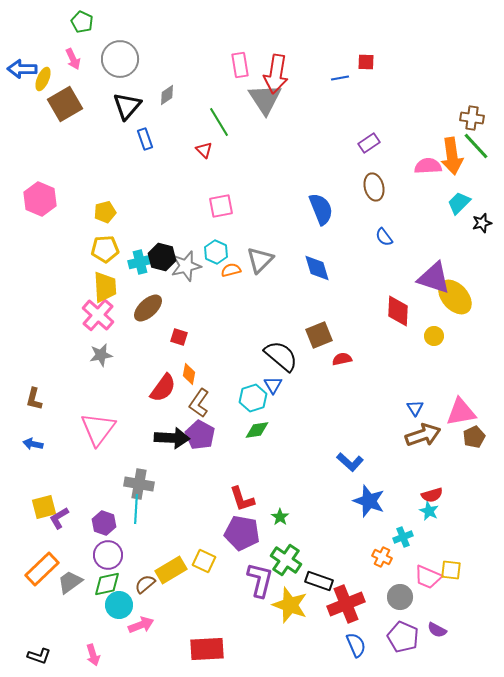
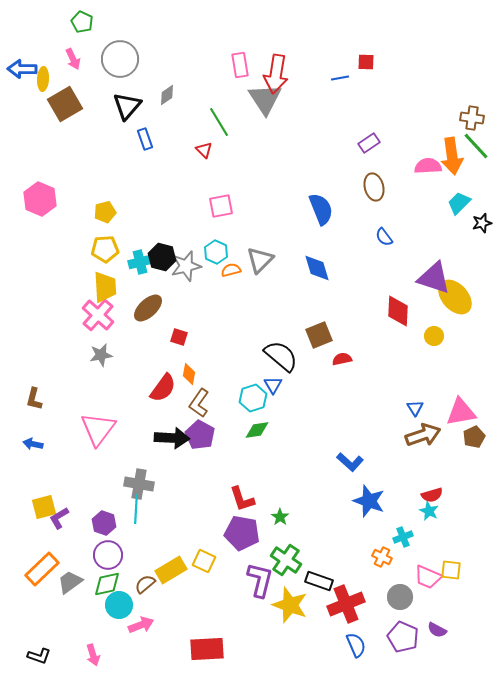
yellow ellipse at (43, 79): rotated 20 degrees counterclockwise
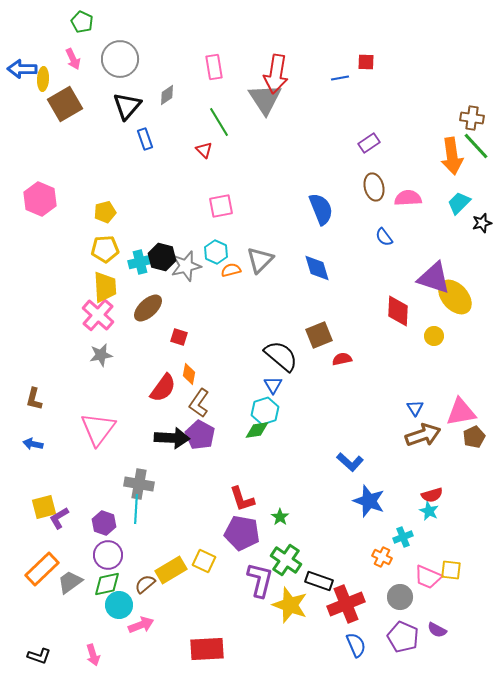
pink rectangle at (240, 65): moved 26 px left, 2 px down
pink semicircle at (428, 166): moved 20 px left, 32 px down
cyan hexagon at (253, 398): moved 12 px right, 13 px down
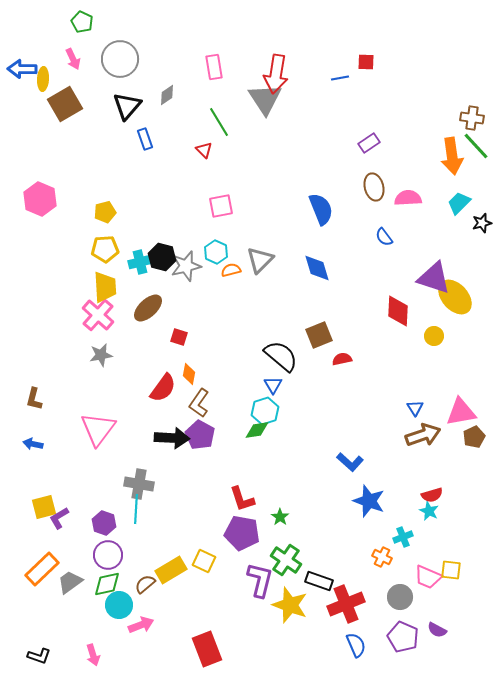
red rectangle at (207, 649): rotated 72 degrees clockwise
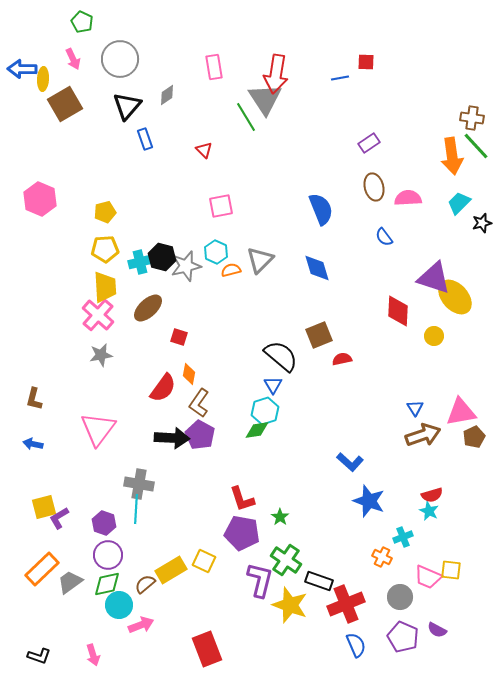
green line at (219, 122): moved 27 px right, 5 px up
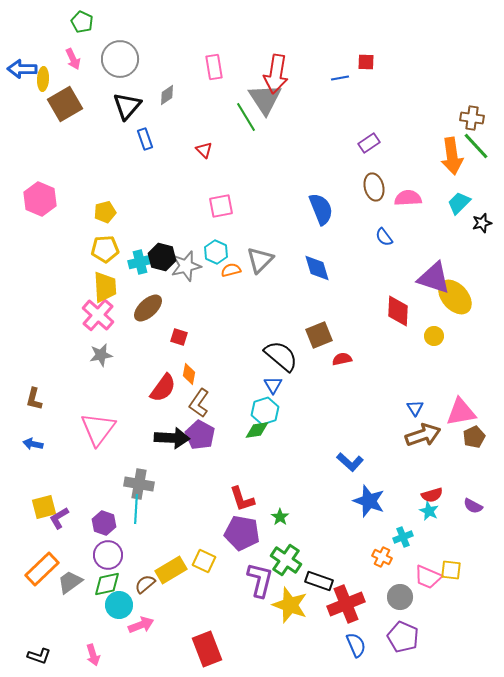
purple semicircle at (437, 630): moved 36 px right, 124 px up
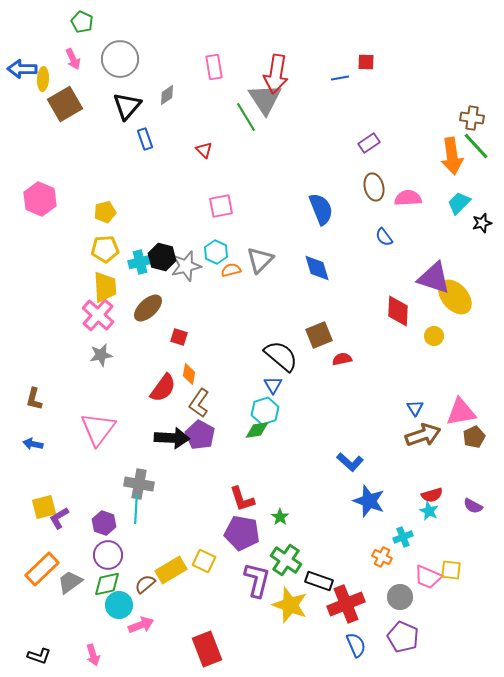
purple L-shape at (260, 580): moved 3 px left
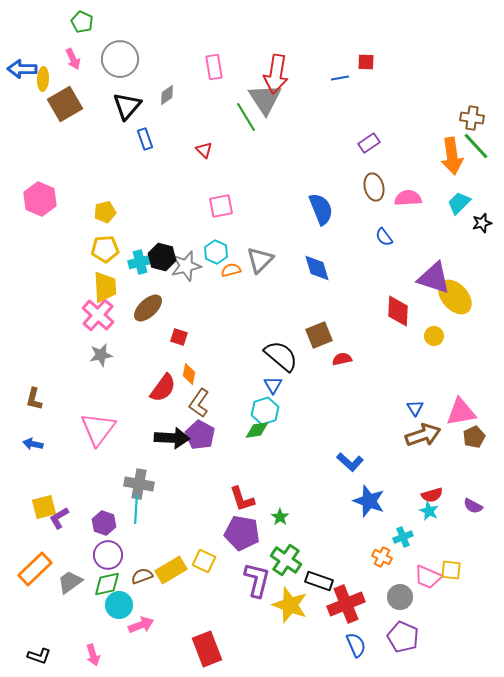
orange rectangle at (42, 569): moved 7 px left
brown semicircle at (145, 584): moved 3 px left, 8 px up; rotated 20 degrees clockwise
